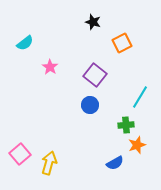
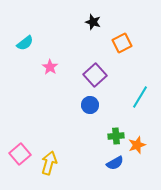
purple square: rotated 10 degrees clockwise
green cross: moved 10 px left, 11 px down
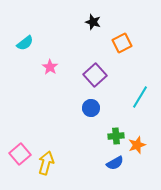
blue circle: moved 1 px right, 3 px down
yellow arrow: moved 3 px left
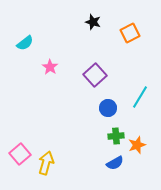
orange square: moved 8 px right, 10 px up
blue circle: moved 17 px right
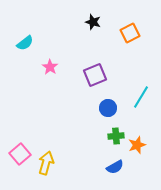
purple square: rotated 20 degrees clockwise
cyan line: moved 1 px right
blue semicircle: moved 4 px down
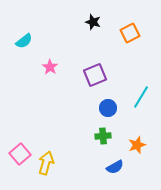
cyan semicircle: moved 1 px left, 2 px up
green cross: moved 13 px left
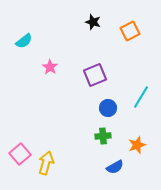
orange square: moved 2 px up
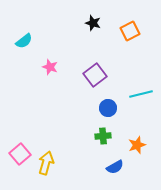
black star: moved 1 px down
pink star: rotated 14 degrees counterclockwise
purple square: rotated 15 degrees counterclockwise
cyan line: moved 3 px up; rotated 45 degrees clockwise
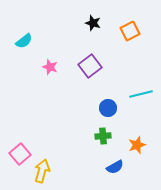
purple square: moved 5 px left, 9 px up
yellow arrow: moved 4 px left, 8 px down
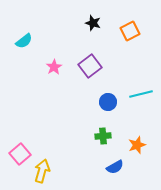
pink star: moved 4 px right; rotated 21 degrees clockwise
blue circle: moved 6 px up
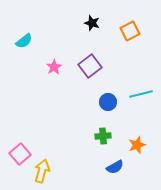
black star: moved 1 px left
